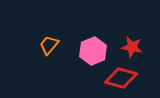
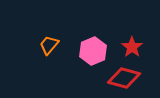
red star: rotated 25 degrees clockwise
red diamond: moved 3 px right
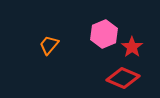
pink hexagon: moved 11 px right, 17 px up
red diamond: moved 1 px left; rotated 8 degrees clockwise
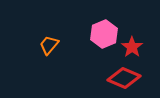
red diamond: moved 1 px right
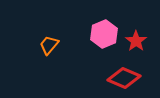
red star: moved 4 px right, 6 px up
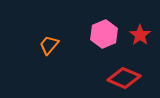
red star: moved 4 px right, 6 px up
